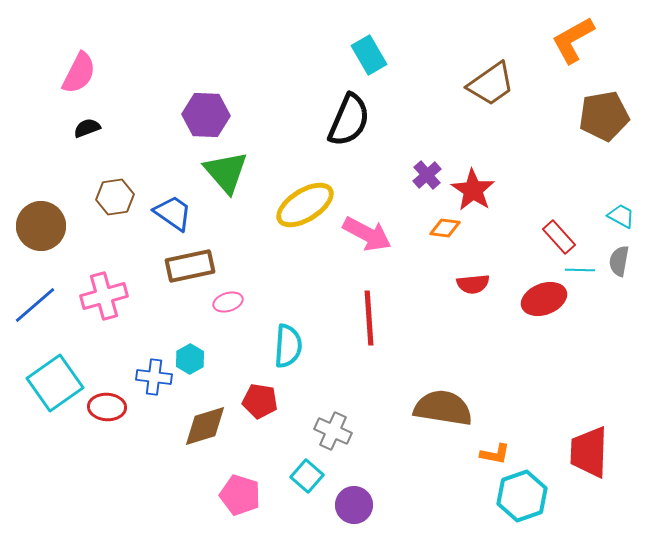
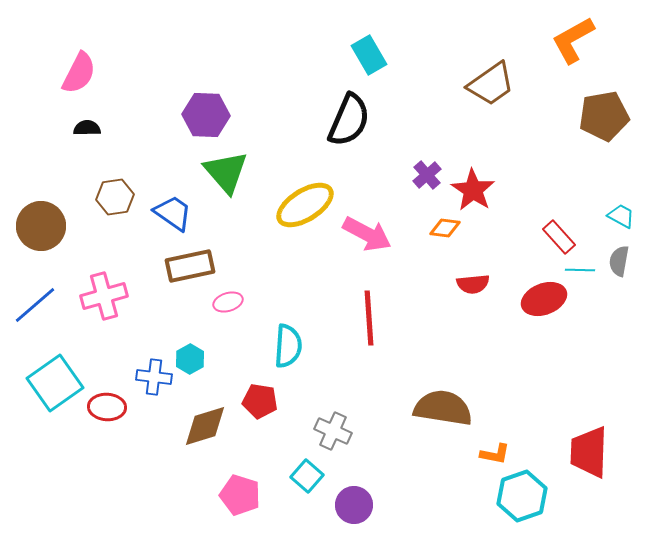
black semicircle at (87, 128): rotated 20 degrees clockwise
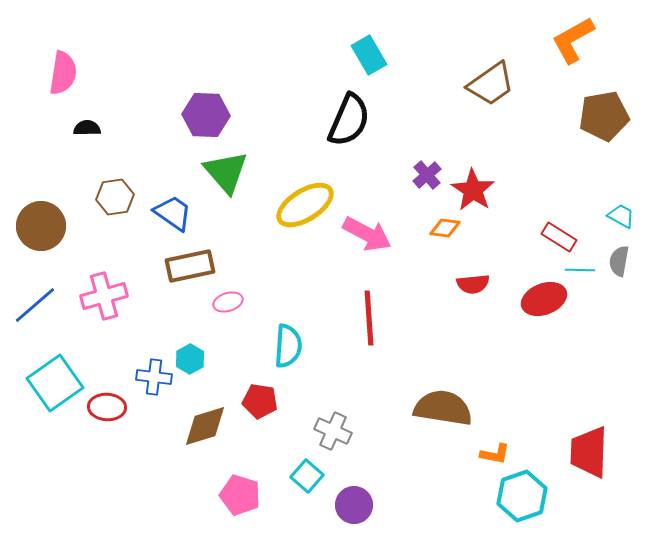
pink semicircle at (79, 73): moved 16 px left; rotated 18 degrees counterclockwise
red rectangle at (559, 237): rotated 16 degrees counterclockwise
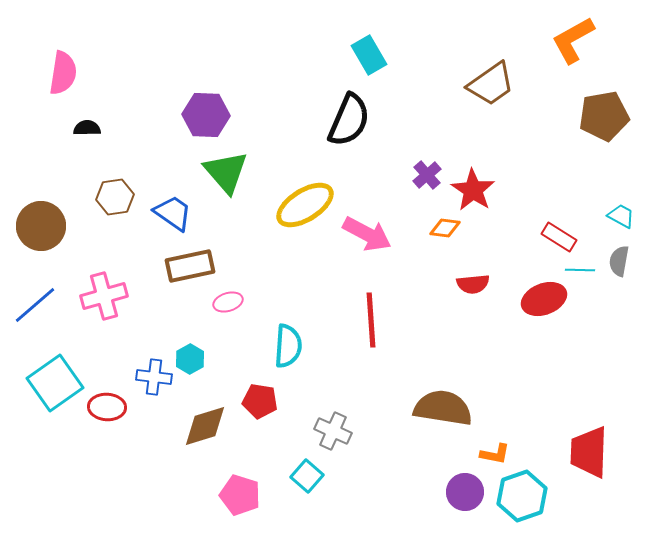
red line at (369, 318): moved 2 px right, 2 px down
purple circle at (354, 505): moved 111 px right, 13 px up
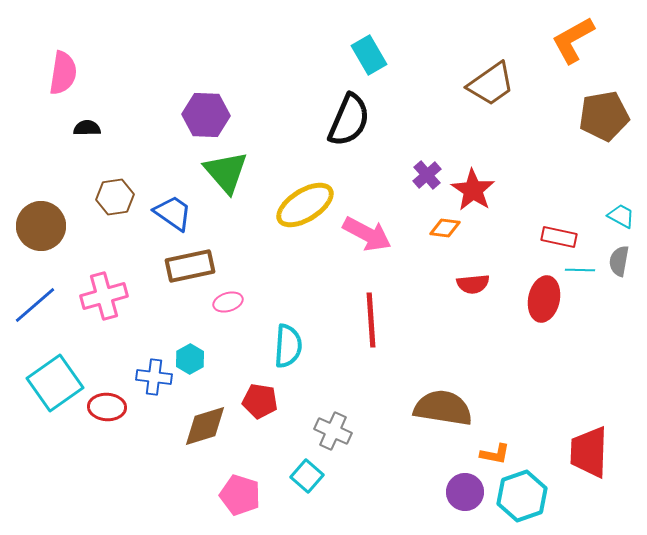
red rectangle at (559, 237): rotated 20 degrees counterclockwise
red ellipse at (544, 299): rotated 57 degrees counterclockwise
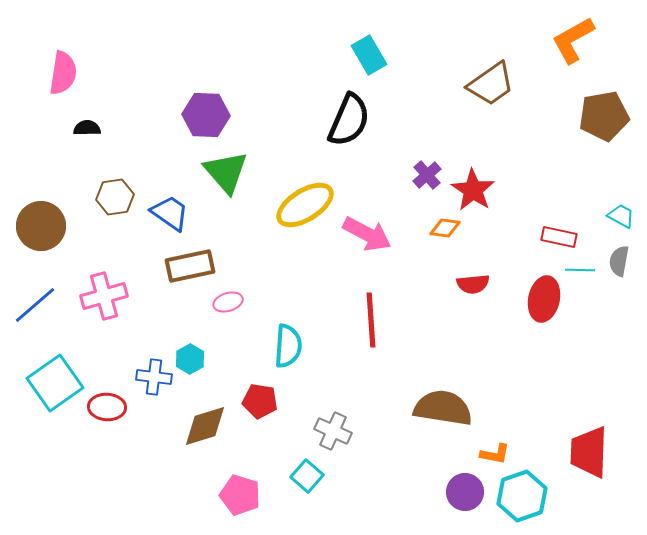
blue trapezoid at (173, 213): moved 3 px left
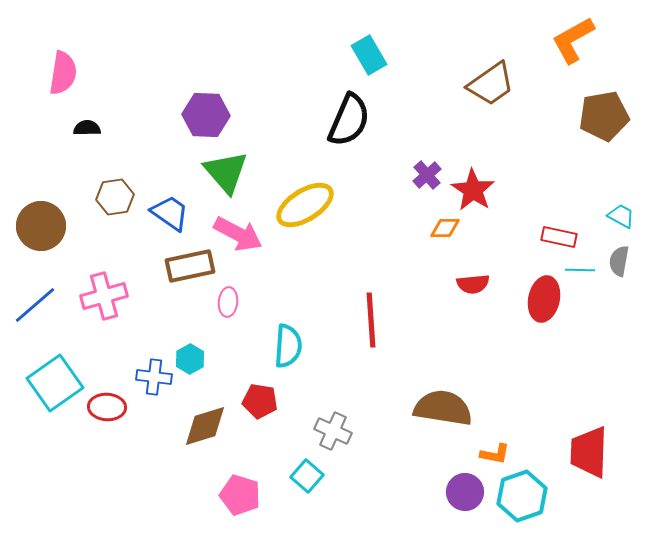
orange diamond at (445, 228): rotated 8 degrees counterclockwise
pink arrow at (367, 234): moved 129 px left
pink ellipse at (228, 302): rotated 68 degrees counterclockwise
